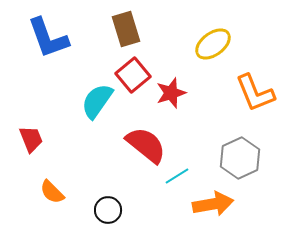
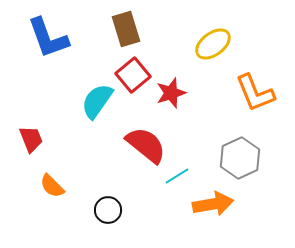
orange semicircle: moved 6 px up
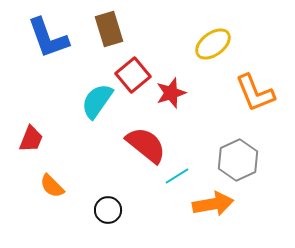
brown rectangle: moved 17 px left
red trapezoid: rotated 44 degrees clockwise
gray hexagon: moved 2 px left, 2 px down
